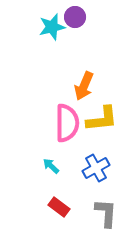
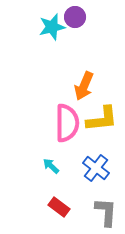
blue cross: rotated 24 degrees counterclockwise
gray L-shape: moved 1 px up
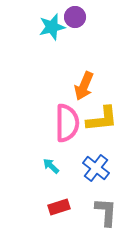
red rectangle: rotated 55 degrees counterclockwise
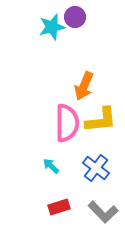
yellow L-shape: moved 1 px left, 1 px down
gray L-shape: moved 3 px left; rotated 132 degrees clockwise
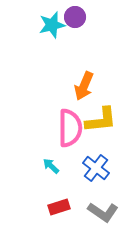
cyan star: moved 2 px up
pink semicircle: moved 3 px right, 5 px down
gray L-shape: rotated 12 degrees counterclockwise
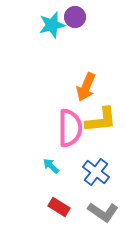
orange arrow: moved 2 px right, 1 px down
blue cross: moved 4 px down
red rectangle: rotated 50 degrees clockwise
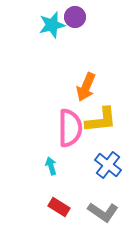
cyan arrow: rotated 30 degrees clockwise
blue cross: moved 12 px right, 7 px up
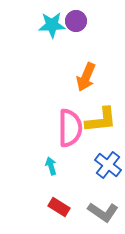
purple circle: moved 1 px right, 4 px down
cyan star: rotated 12 degrees clockwise
orange arrow: moved 10 px up
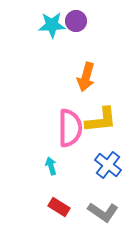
orange arrow: rotated 8 degrees counterclockwise
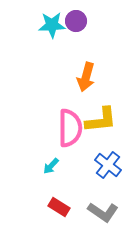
cyan arrow: rotated 120 degrees counterclockwise
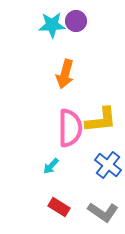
orange arrow: moved 21 px left, 3 px up
